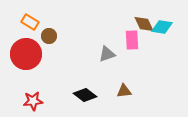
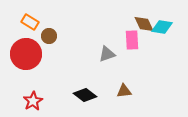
red star: rotated 24 degrees counterclockwise
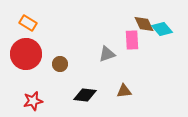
orange rectangle: moved 2 px left, 1 px down
cyan diamond: moved 2 px down; rotated 40 degrees clockwise
brown circle: moved 11 px right, 28 px down
black diamond: rotated 30 degrees counterclockwise
red star: rotated 18 degrees clockwise
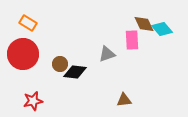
red circle: moved 3 px left
brown triangle: moved 9 px down
black diamond: moved 10 px left, 23 px up
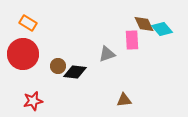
brown circle: moved 2 px left, 2 px down
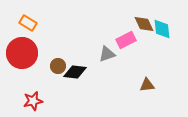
cyan diamond: rotated 35 degrees clockwise
pink rectangle: moved 6 px left; rotated 66 degrees clockwise
red circle: moved 1 px left, 1 px up
brown triangle: moved 23 px right, 15 px up
